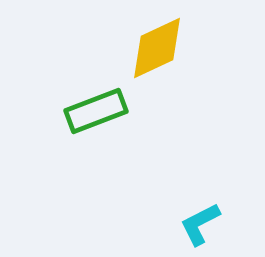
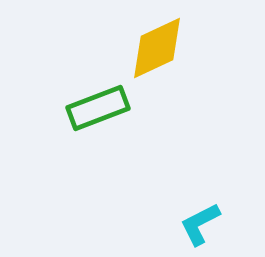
green rectangle: moved 2 px right, 3 px up
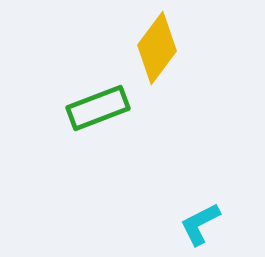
yellow diamond: rotated 28 degrees counterclockwise
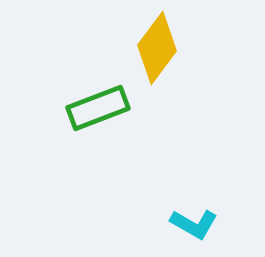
cyan L-shape: moved 6 px left; rotated 123 degrees counterclockwise
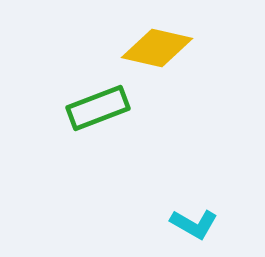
yellow diamond: rotated 66 degrees clockwise
